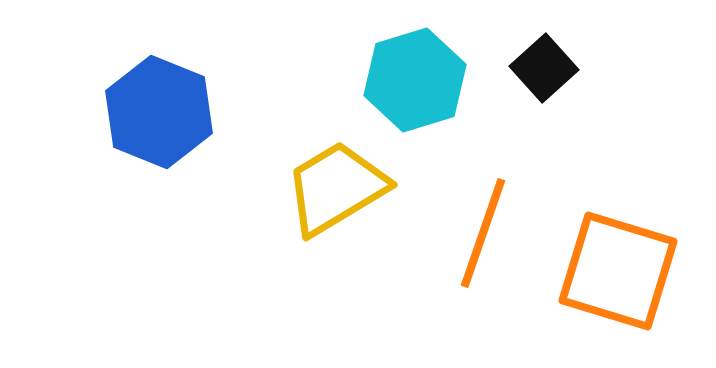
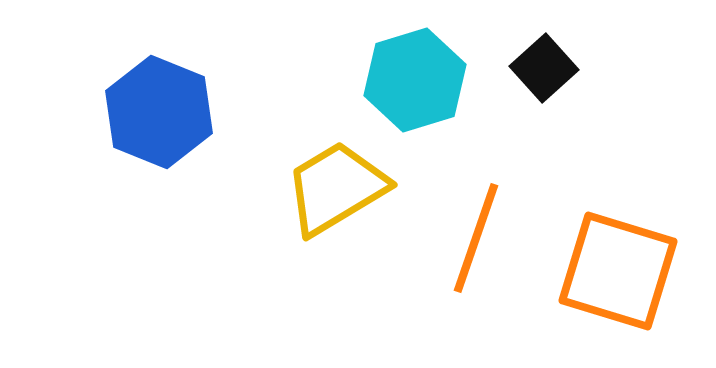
orange line: moved 7 px left, 5 px down
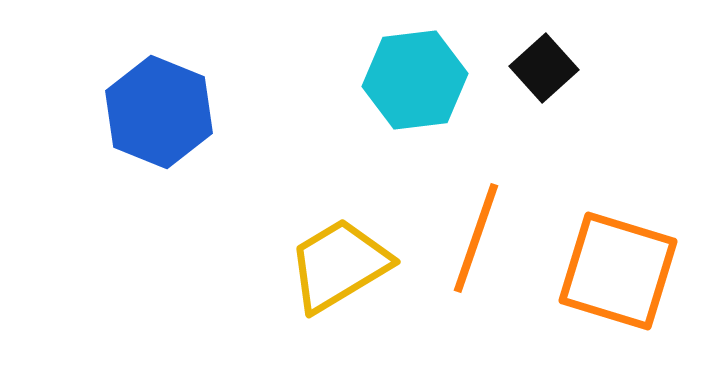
cyan hexagon: rotated 10 degrees clockwise
yellow trapezoid: moved 3 px right, 77 px down
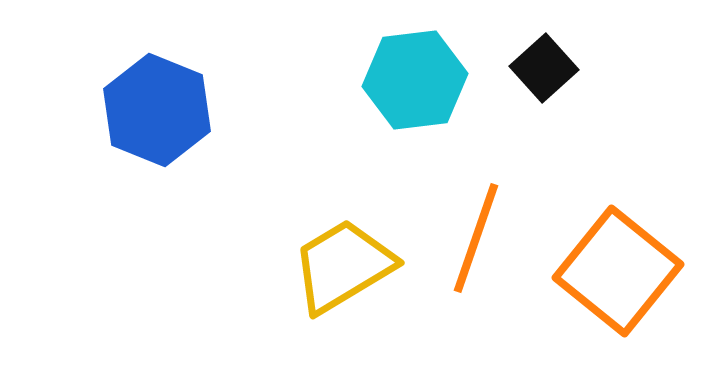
blue hexagon: moved 2 px left, 2 px up
yellow trapezoid: moved 4 px right, 1 px down
orange square: rotated 22 degrees clockwise
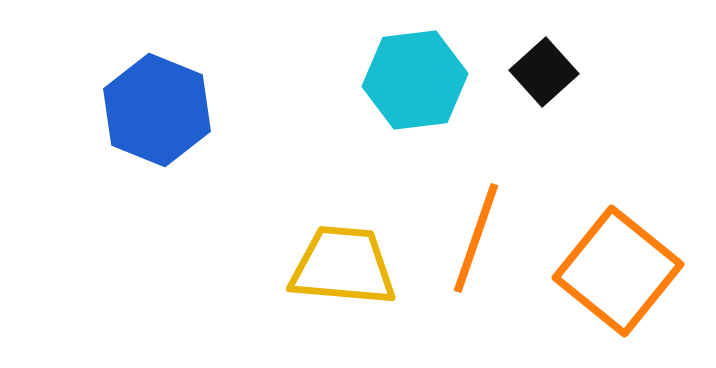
black square: moved 4 px down
yellow trapezoid: rotated 36 degrees clockwise
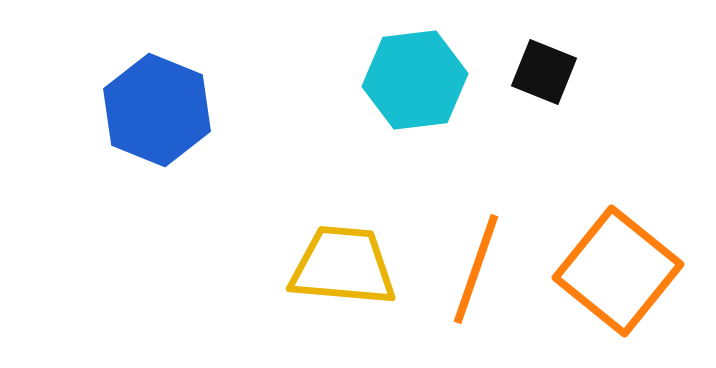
black square: rotated 26 degrees counterclockwise
orange line: moved 31 px down
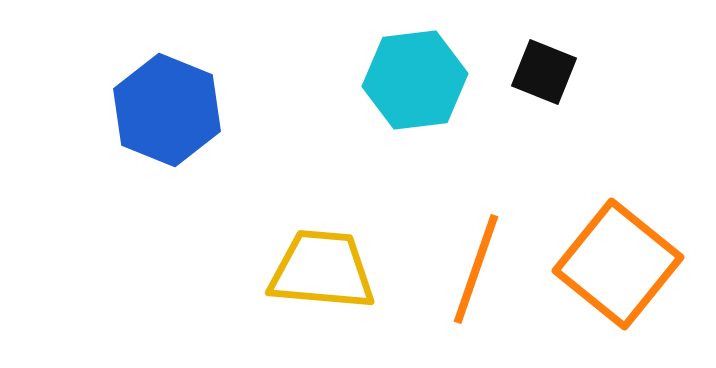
blue hexagon: moved 10 px right
yellow trapezoid: moved 21 px left, 4 px down
orange square: moved 7 px up
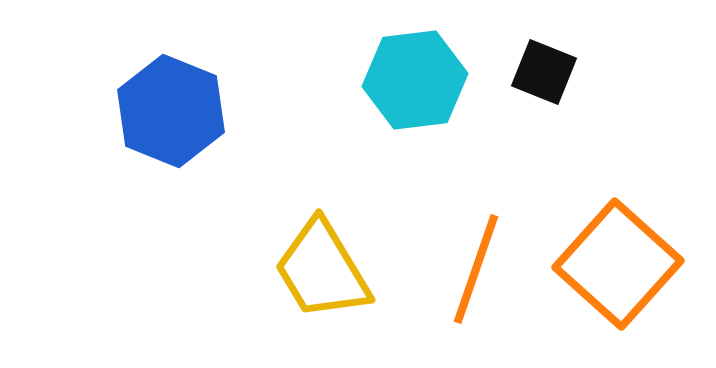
blue hexagon: moved 4 px right, 1 px down
orange square: rotated 3 degrees clockwise
yellow trapezoid: rotated 126 degrees counterclockwise
